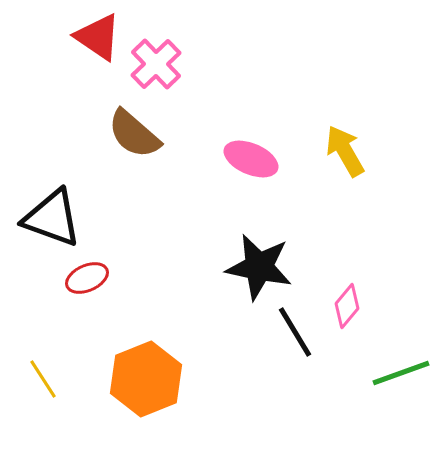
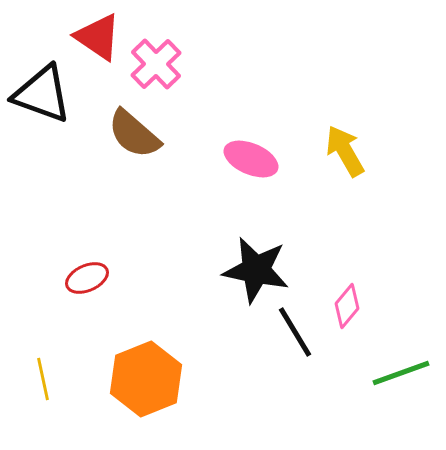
black triangle: moved 10 px left, 124 px up
black star: moved 3 px left, 3 px down
yellow line: rotated 21 degrees clockwise
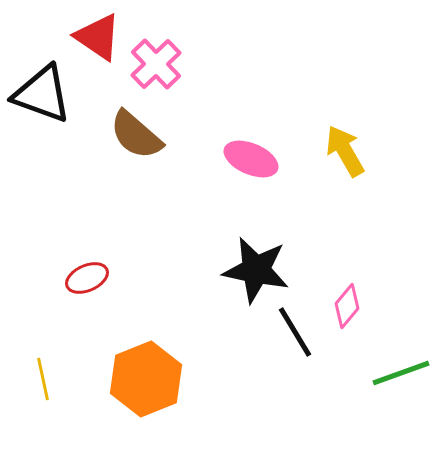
brown semicircle: moved 2 px right, 1 px down
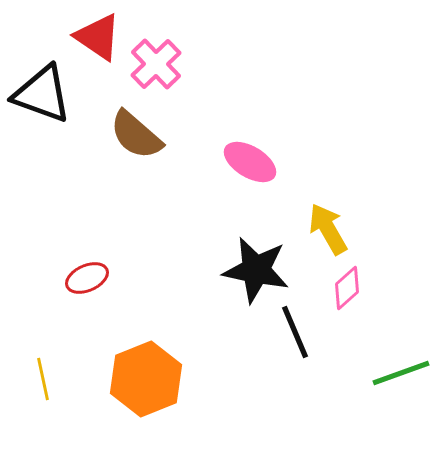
yellow arrow: moved 17 px left, 78 px down
pink ellipse: moved 1 px left, 3 px down; rotated 8 degrees clockwise
pink diamond: moved 18 px up; rotated 9 degrees clockwise
black line: rotated 8 degrees clockwise
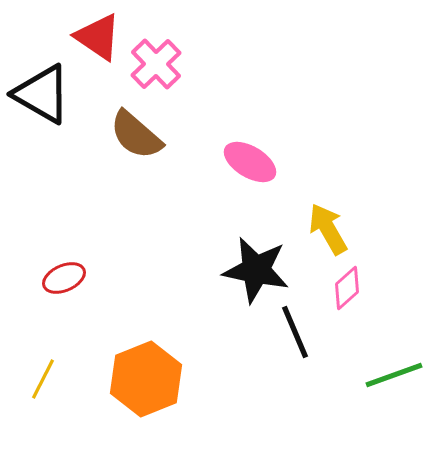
black triangle: rotated 10 degrees clockwise
red ellipse: moved 23 px left
green line: moved 7 px left, 2 px down
yellow line: rotated 39 degrees clockwise
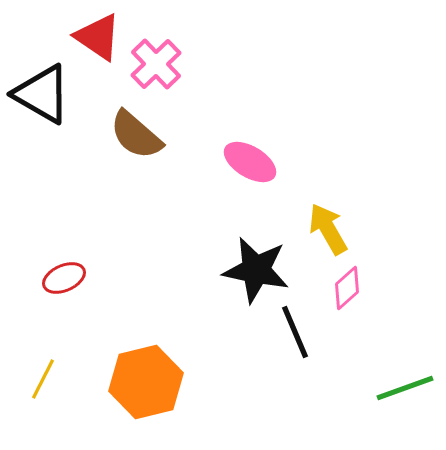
green line: moved 11 px right, 13 px down
orange hexagon: moved 3 px down; rotated 8 degrees clockwise
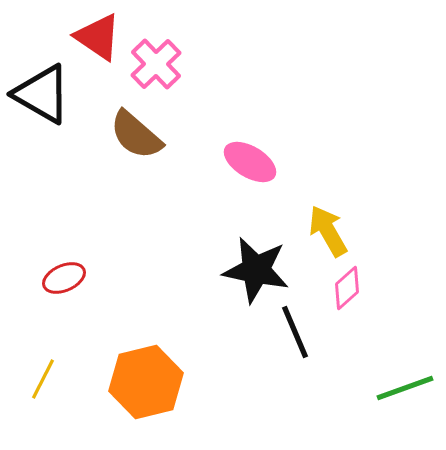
yellow arrow: moved 2 px down
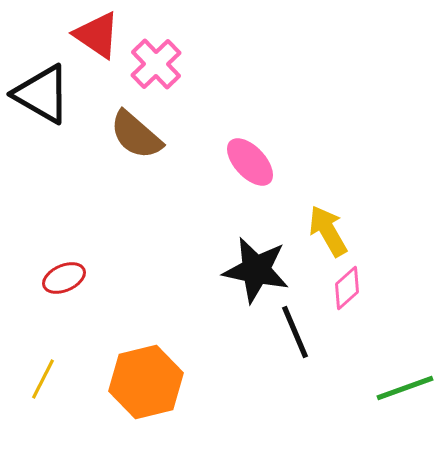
red triangle: moved 1 px left, 2 px up
pink ellipse: rotated 16 degrees clockwise
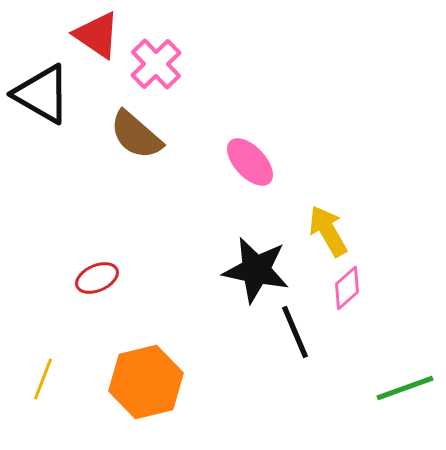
red ellipse: moved 33 px right
yellow line: rotated 6 degrees counterclockwise
